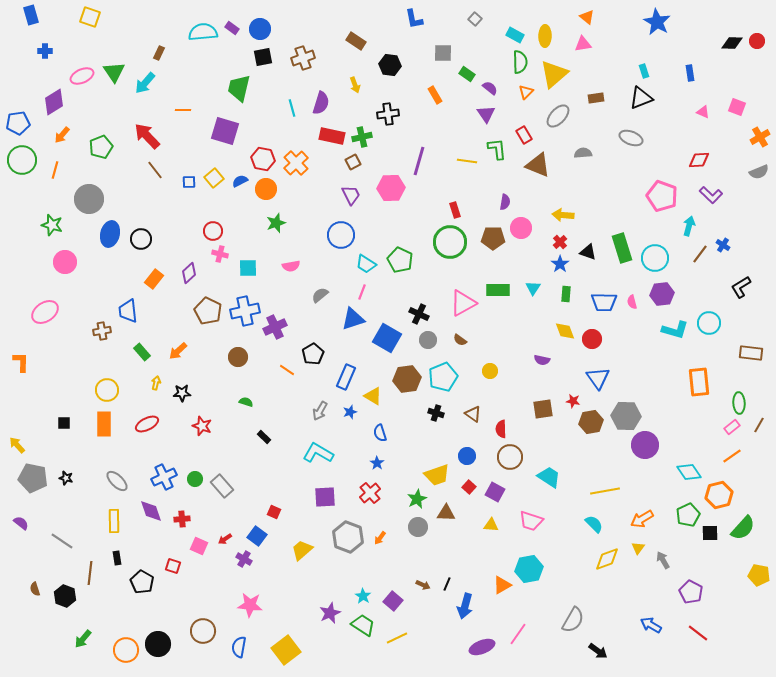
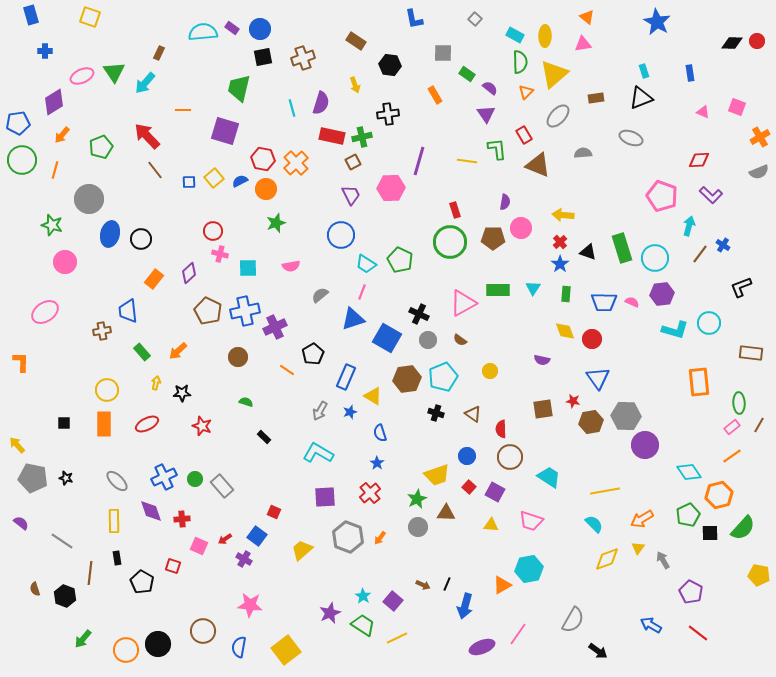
black L-shape at (741, 287): rotated 10 degrees clockwise
pink semicircle at (632, 302): rotated 128 degrees clockwise
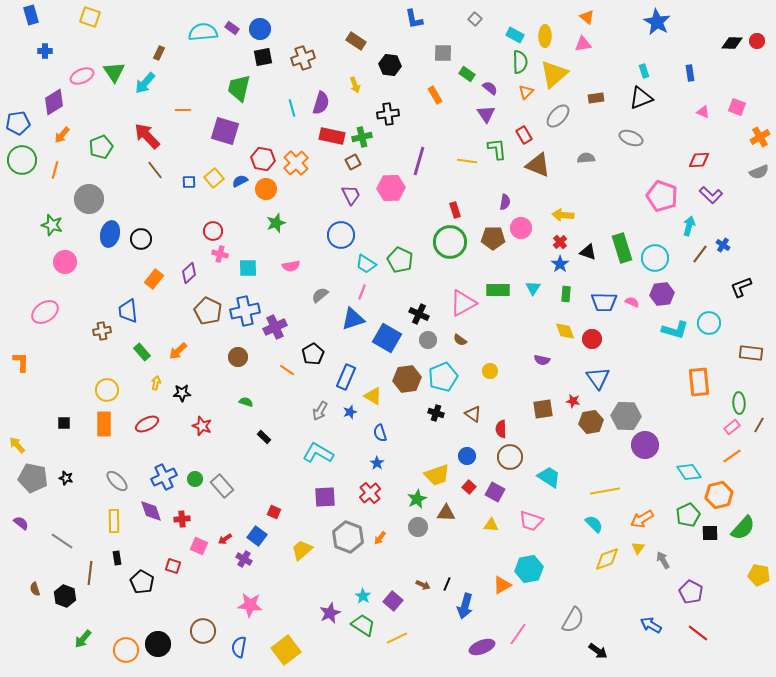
gray semicircle at (583, 153): moved 3 px right, 5 px down
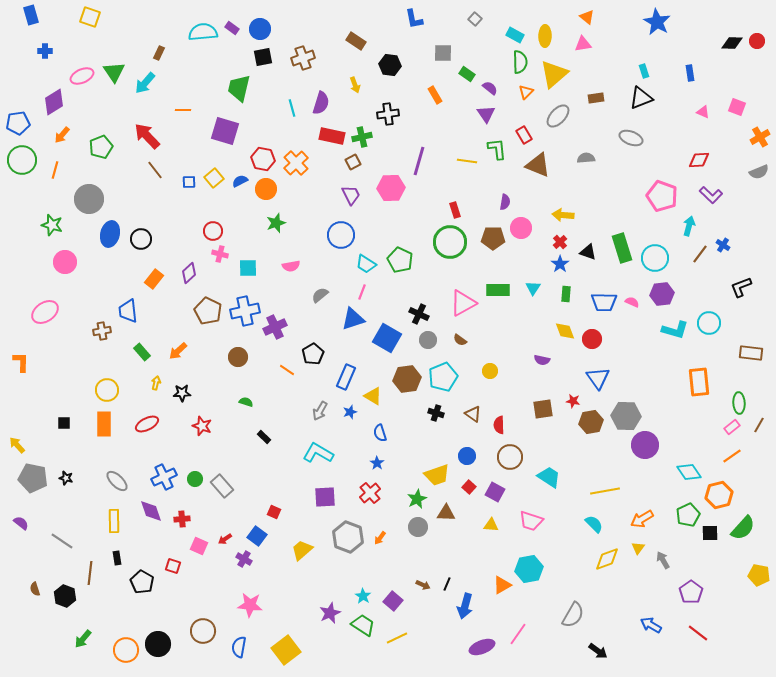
red semicircle at (501, 429): moved 2 px left, 4 px up
purple pentagon at (691, 592): rotated 10 degrees clockwise
gray semicircle at (573, 620): moved 5 px up
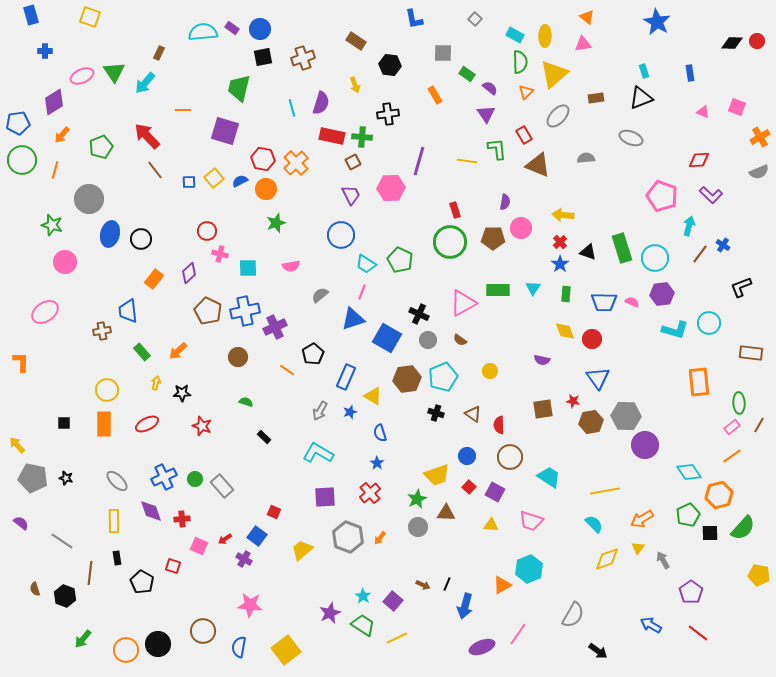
green cross at (362, 137): rotated 18 degrees clockwise
red circle at (213, 231): moved 6 px left
cyan hexagon at (529, 569): rotated 12 degrees counterclockwise
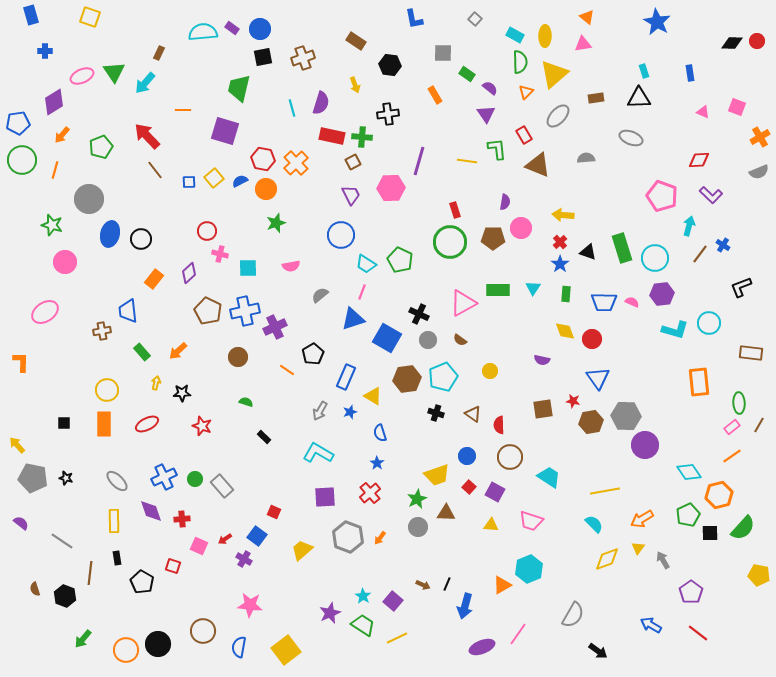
black triangle at (641, 98): moved 2 px left; rotated 20 degrees clockwise
